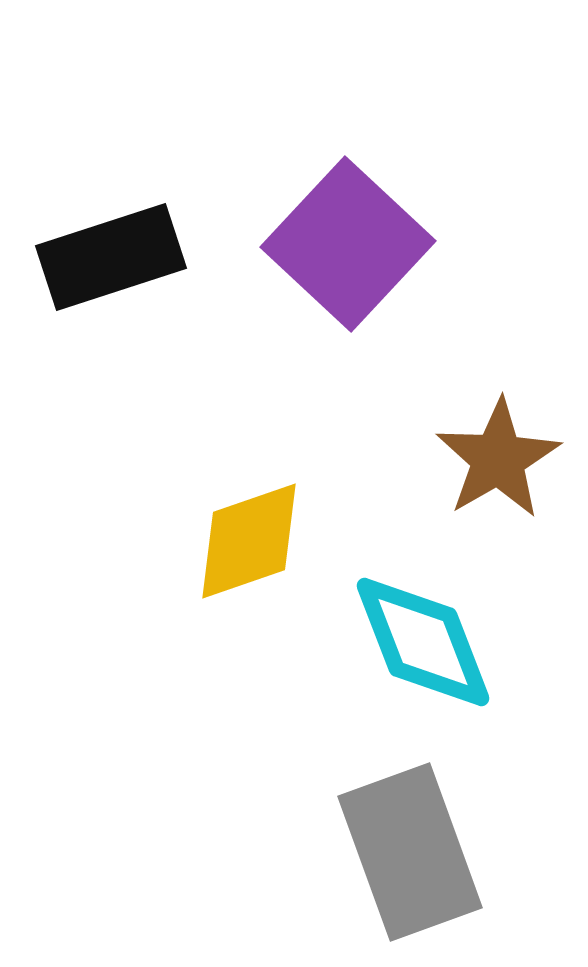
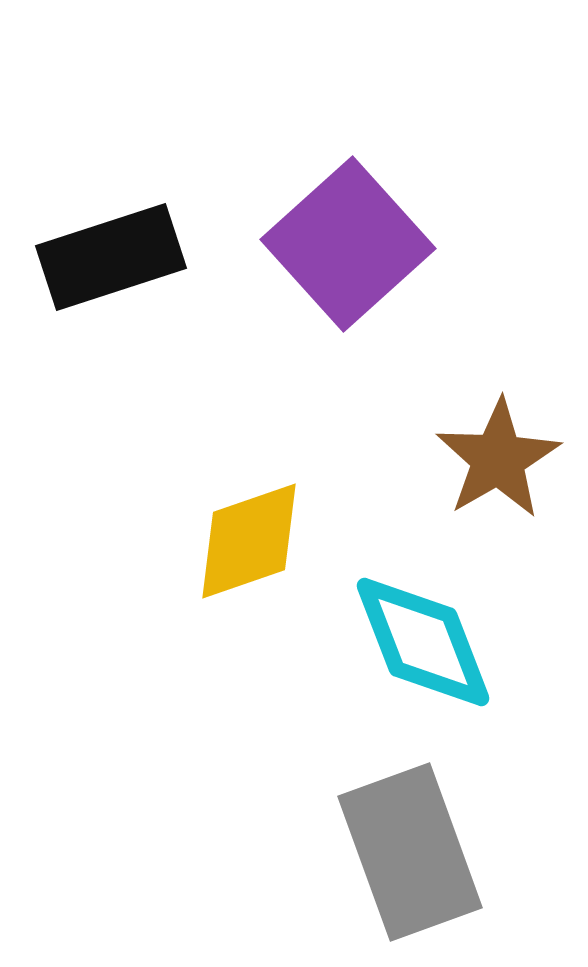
purple square: rotated 5 degrees clockwise
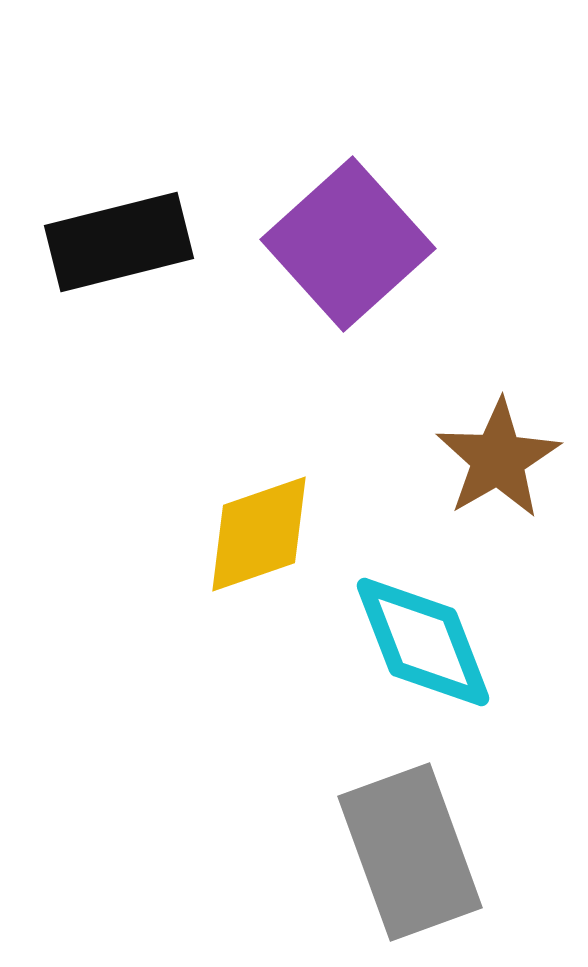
black rectangle: moved 8 px right, 15 px up; rotated 4 degrees clockwise
yellow diamond: moved 10 px right, 7 px up
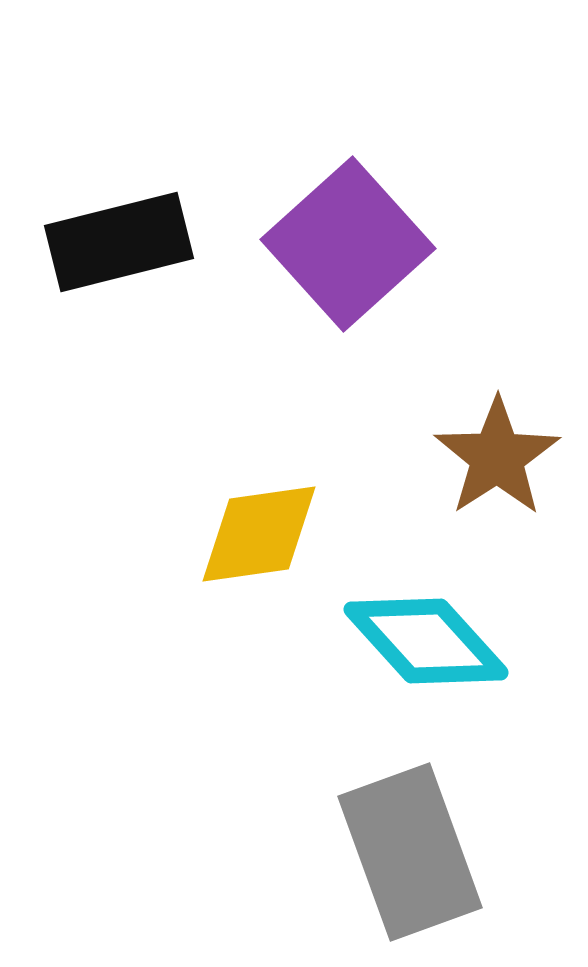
brown star: moved 1 px left, 2 px up; rotated 3 degrees counterclockwise
yellow diamond: rotated 11 degrees clockwise
cyan diamond: moved 3 px right, 1 px up; rotated 21 degrees counterclockwise
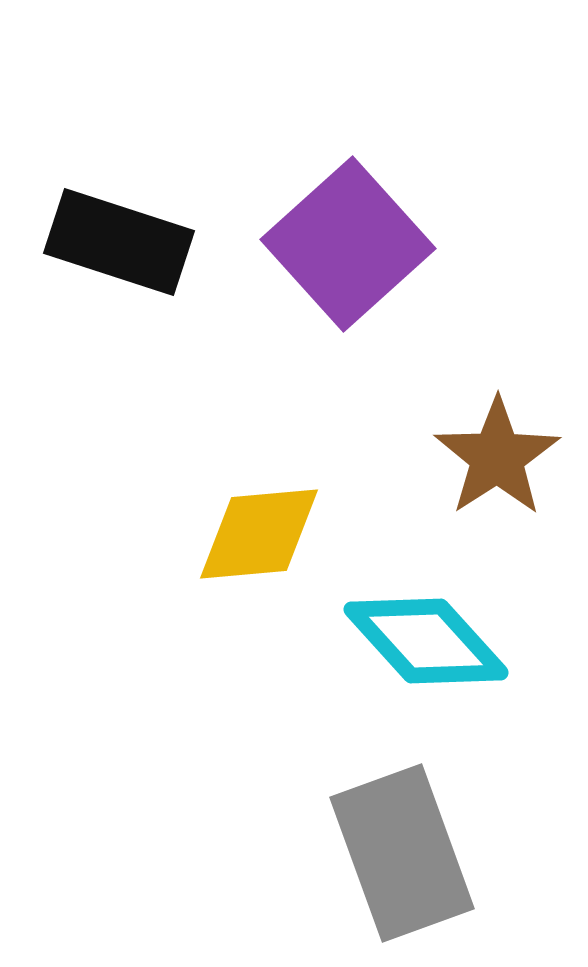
black rectangle: rotated 32 degrees clockwise
yellow diamond: rotated 3 degrees clockwise
gray rectangle: moved 8 px left, 1 px down
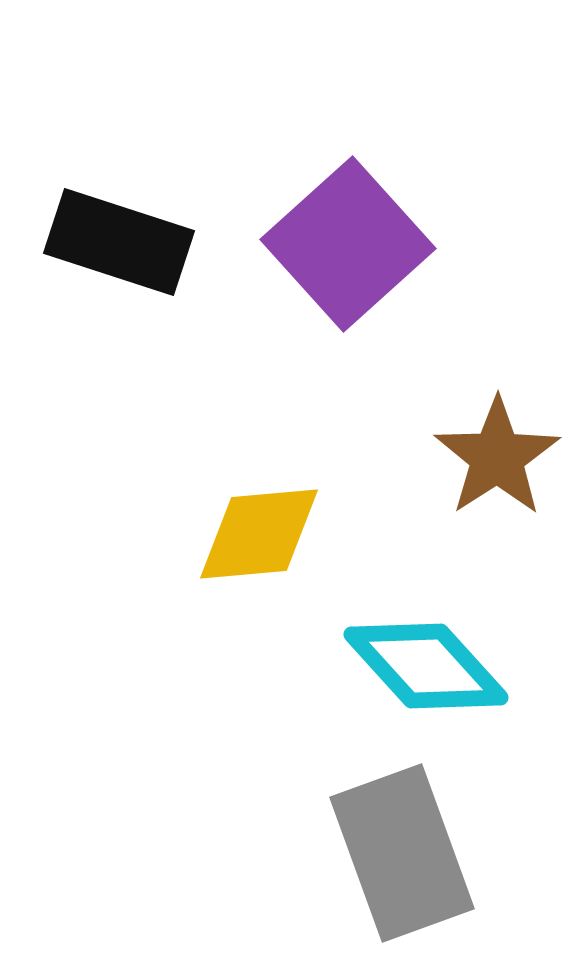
cyan diamond: moved 25 px down
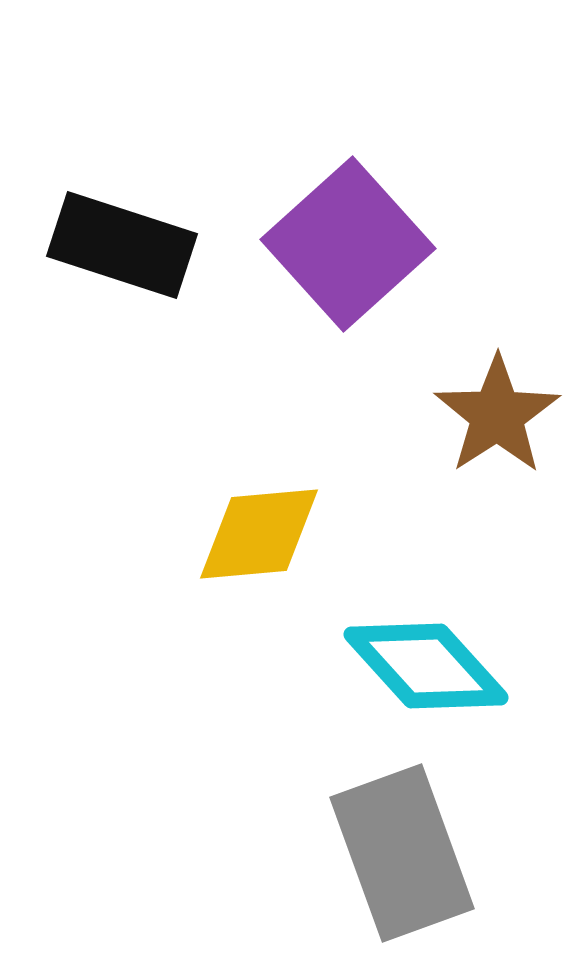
black rectangle: moved 3 px right, 3 px down
brown star: moved 42 px up
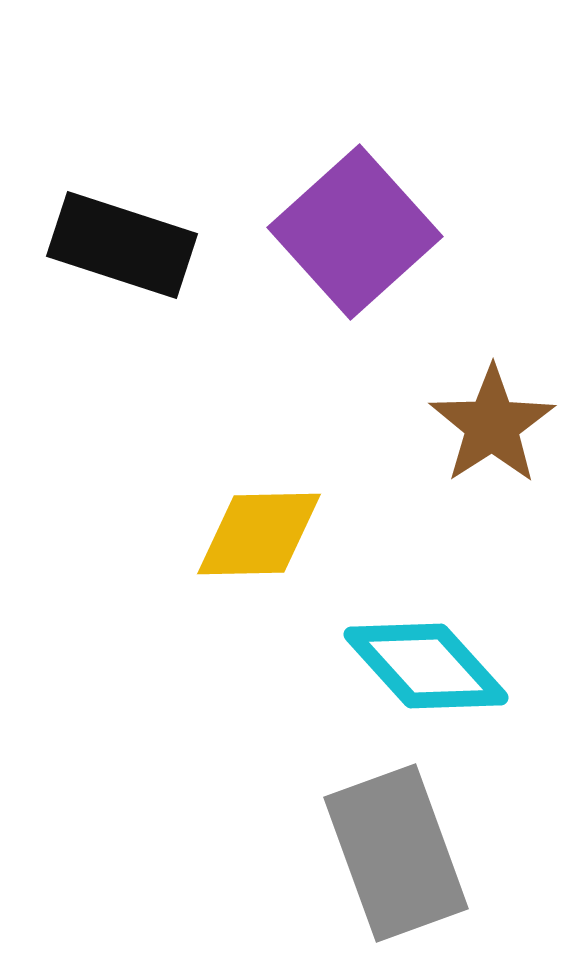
purple square: moved 7 px right, 12 px up
brown star: moved 5 px left, 10 px down
yellow diamond: rotated 4 degrees clockwise
gray rectangle: moved 6 px left
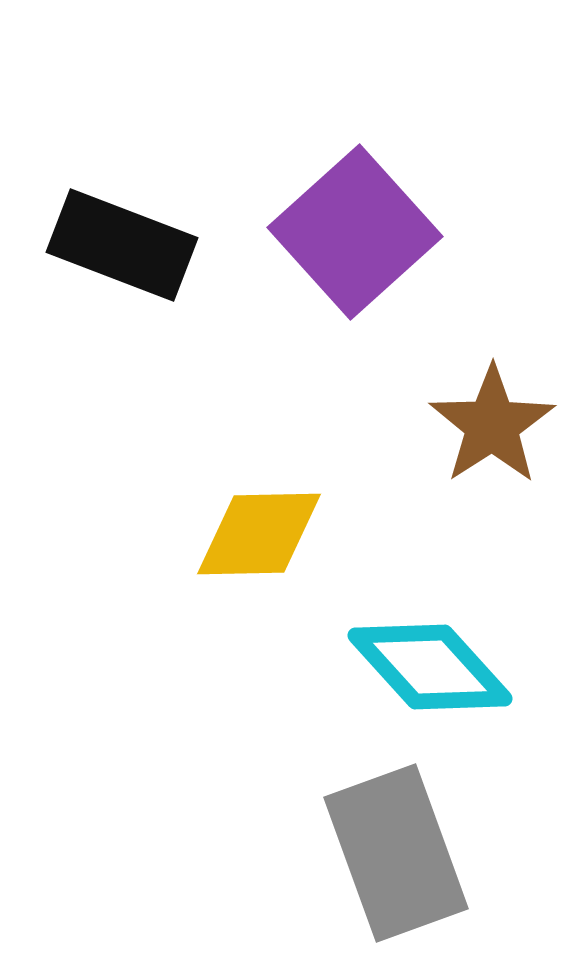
black rectangle: rotated 3 degrees clockwise
cyan diamond: moved 4 px right, 1 px down
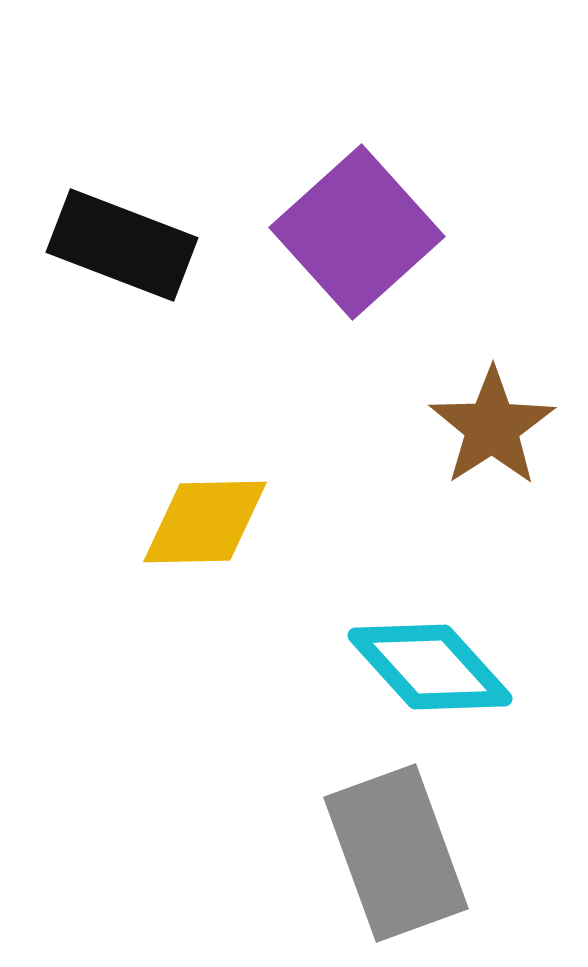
purple square: moved 2 px right
brown star: moved 2 px down
yellow diamond: moved 54 px left, 12 px up
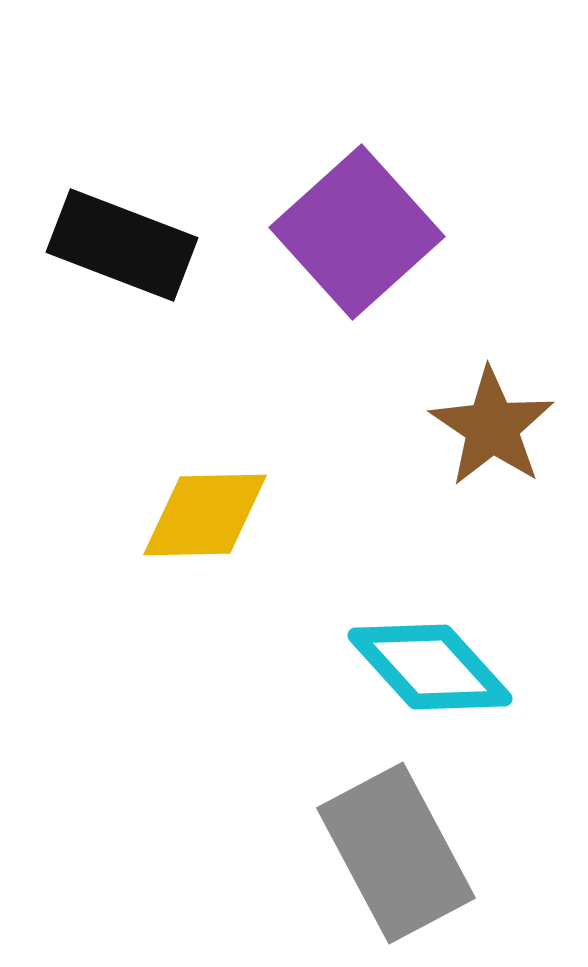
brown star: rotated 5 degrees counterclockwise
yellow diamond: moved 7 px up
gray rectangle: rotated 8 degrees counterclockwise
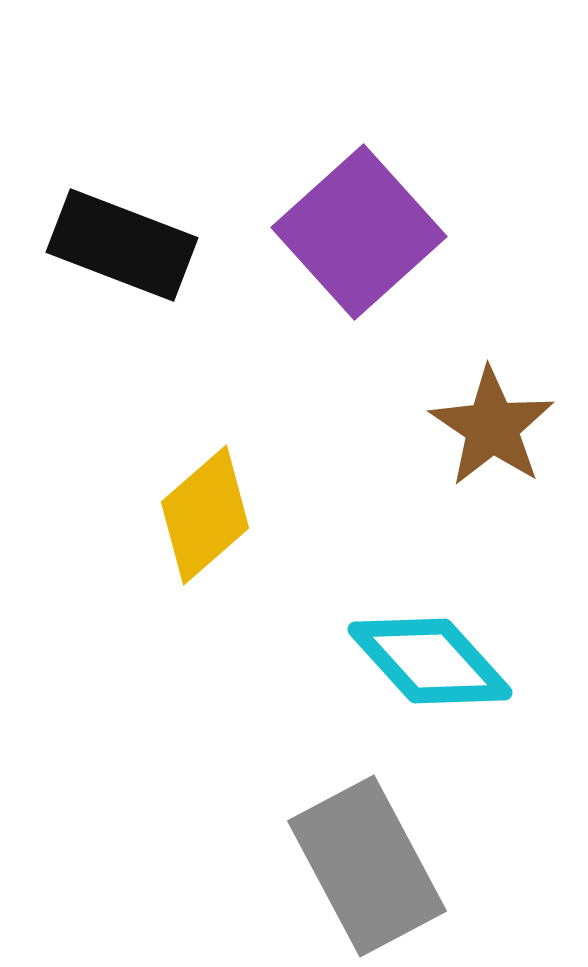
purple square: moved 2 px right
yellow diamond: rotated 40 degrees counterclockwise
cyan diamond: moved 6 px up
gray rectangle: moved 29 px left, 13 px down
